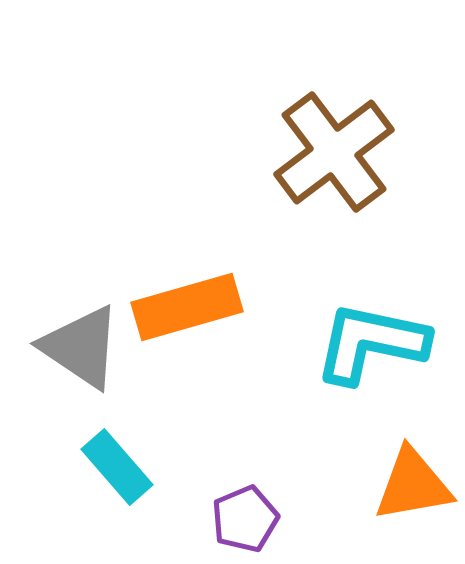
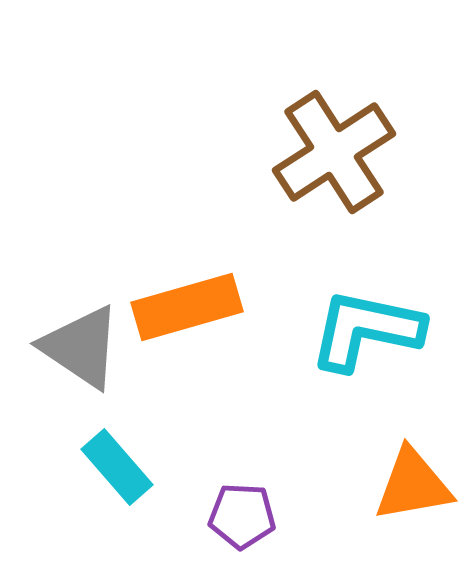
brown cross: rotated 4 degrees clockwise
cyan L-shape: moved 5 px left, 13 px up
purple pentagon: moved 3 px left, 3 px up; rotated 26 degrees clockwise
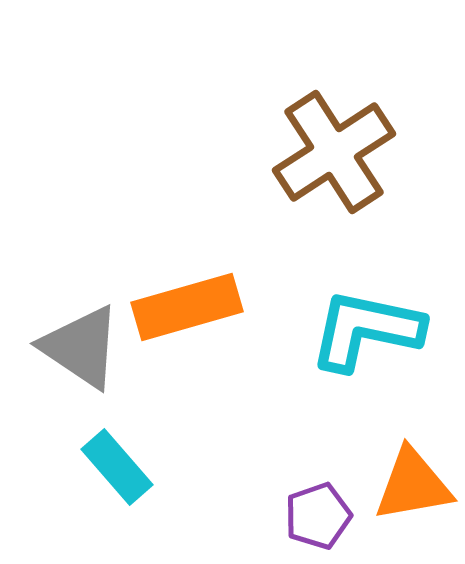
purple pentagon: moved 76 px right; rotated 22 degrees counterclockwise
